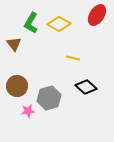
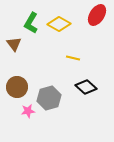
brown circle: moved 1 px down
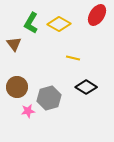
black diamond: rotated 10 degrees counterclockwise
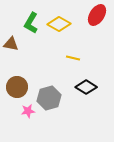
brown triangle: moved 3 px left; rotated 42 degrees counterclockwise
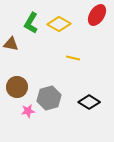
black diamond: moved 3 px right, 15 px down
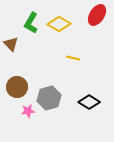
brown triangle: rotated 35 degrees clockwise
